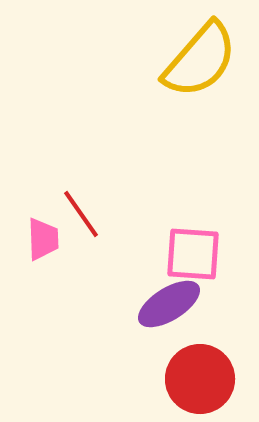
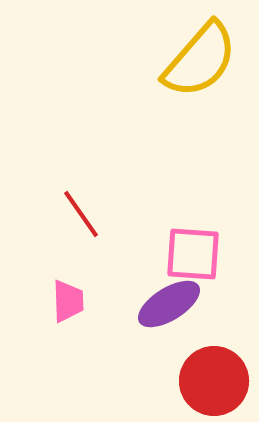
pink trapezoid: moved 25 px right, 62 px down
red circle: moved 14 px right, 2 px down
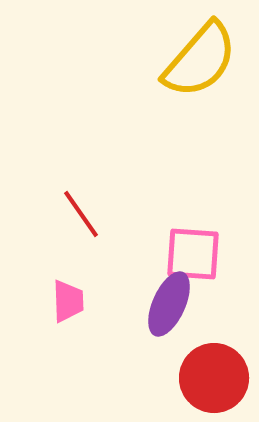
purple ellipse: rotated 34 degrees counterclockwise
red circle: moved 3 px up
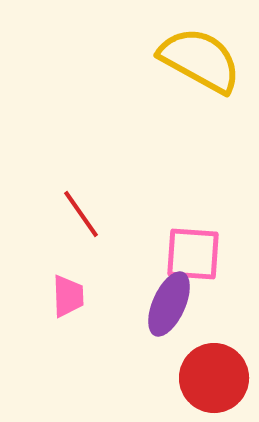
yellow semicircle: rotated 102 degrees counterclockwise
pink trapezoid: moved 5 px up
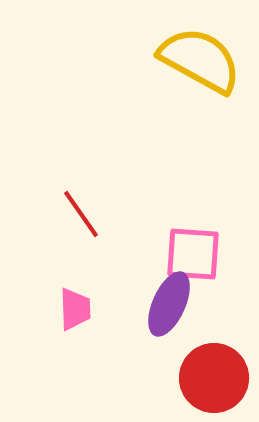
pink trapezoid: moved 7 px right, 13 px down
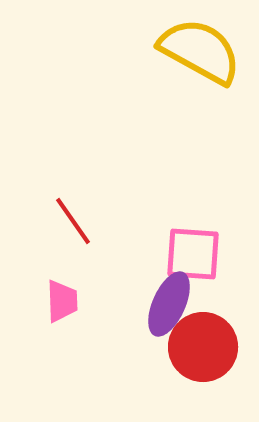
yellow semicircle: moved 9 px up
red line: moved 8 px left, 7 px down
pink trapezoid: moved 13 px left, 8 px up
red circle: moved 11 px left, 31 px up
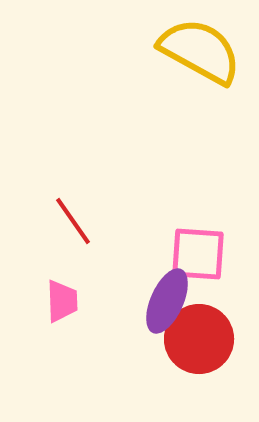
pink square: moved 5 px right
purple ellipse: moved 2 px left, 3 px up
red circle: moved 4 px left, 8 px up
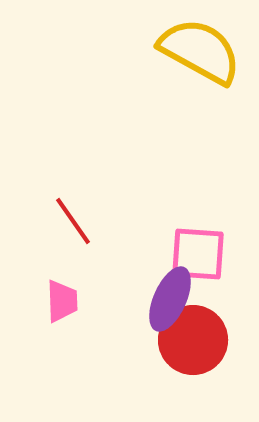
purple ellipse: moved 3 px right, 2 px up
red circle: moved 6 px left, 1 px down
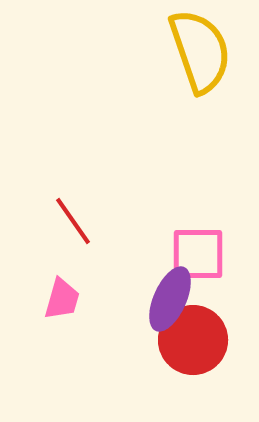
yellow semicircle: rotated 42 degrees clockwise
pink square: rotated 4 degrees counterclockwise
pink trapezoid: moved 2 px up; rotated 18 degrees clockwise
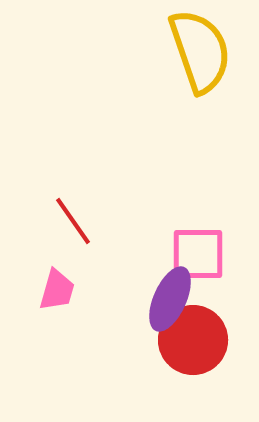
pink trapezoid: moved 5 px left, 9 px up
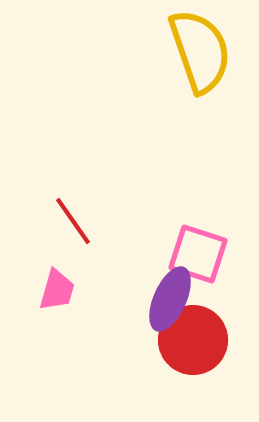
pink square: rotated 18 degrees clockwise
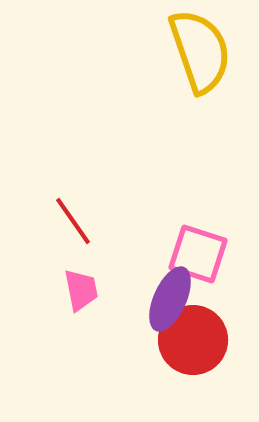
pink trapezoid: moved 24 px right; rotated 27 degrees counterclockwise
